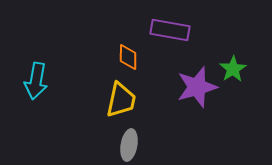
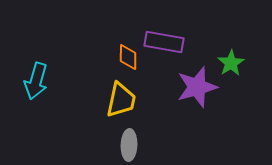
purple rectangle: moved 6 px left, 12 px down
green star: moved 2 px left, 6 px up
cyan arrow: rotated 6 degrees clockwise
gray ellipse: rotated 8 degrees counterclockwise
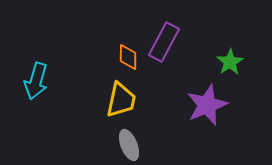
purple rectangle: rotated 72 degrees counterclockwise
green star: moved 1 px left, 1 px up
purple star: moved 10 px right, 18 px down; rotated 6 degrees counterclockwise
gray ellipse: rotated 24 degrees counterclockwise
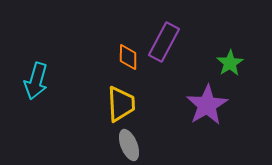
green star: moved 1 px down
yellow trapezoid: moved 4 px down; rotated 15 degrees counterclockwise
purple star: rotated 9 degrees counterclockwise
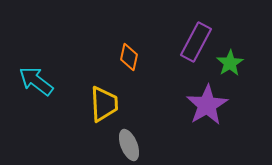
purple rectangle: moved 32 px right
orange diamond: moved 1 px right; rotated 12 degrees clockwise
cyan arrow: rotated 111 degrees clockwise
yellow trapezoid: moved 17 px left
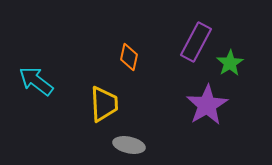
gray ellipse: rotated 56 degrees counterclockwise
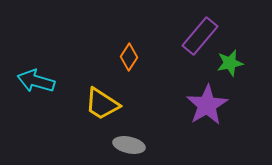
purple rectangle: moved 4 px right, 6 px up; rotated 12 degrees clockwise
orange diamond: rotated 20 degrees clockwise
green star: rotated 20 degrees clockwise
cyan arrow: rotated 21 degrees counterclockwise
yellow trapezoid: moved 2 px left; rotated 126 degrees clockwise
